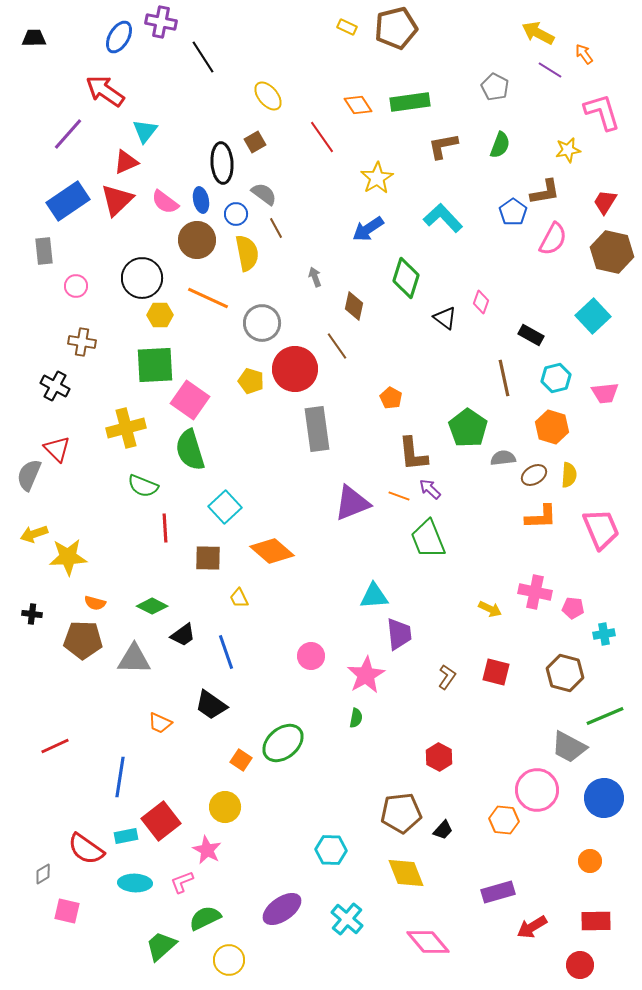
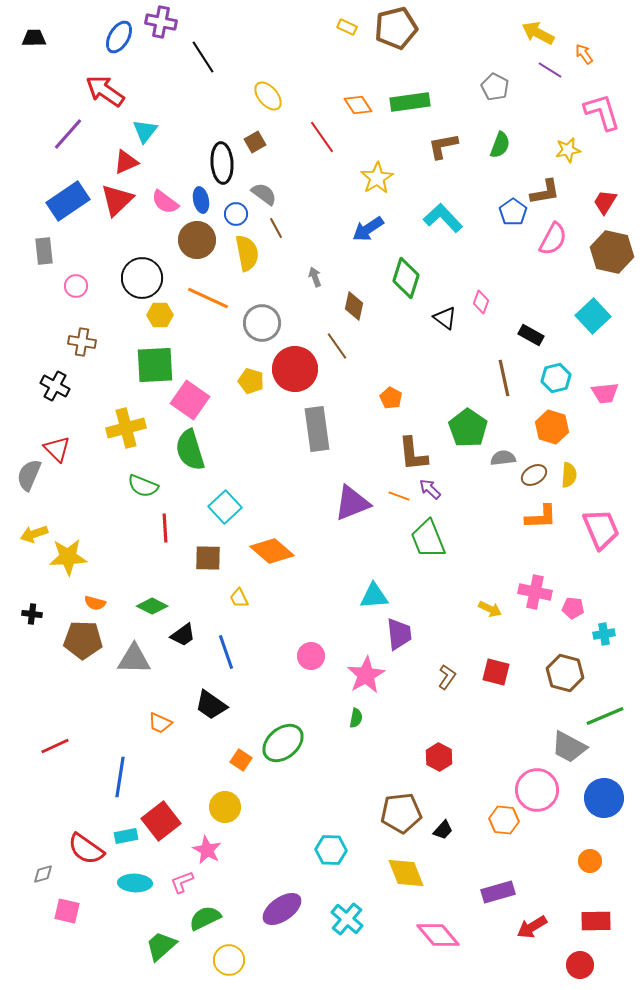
gray diamond at (43, 874): rotated 15 degrees clockwise
pink diamond at (428, 942): moved 10 px right, 7 px up
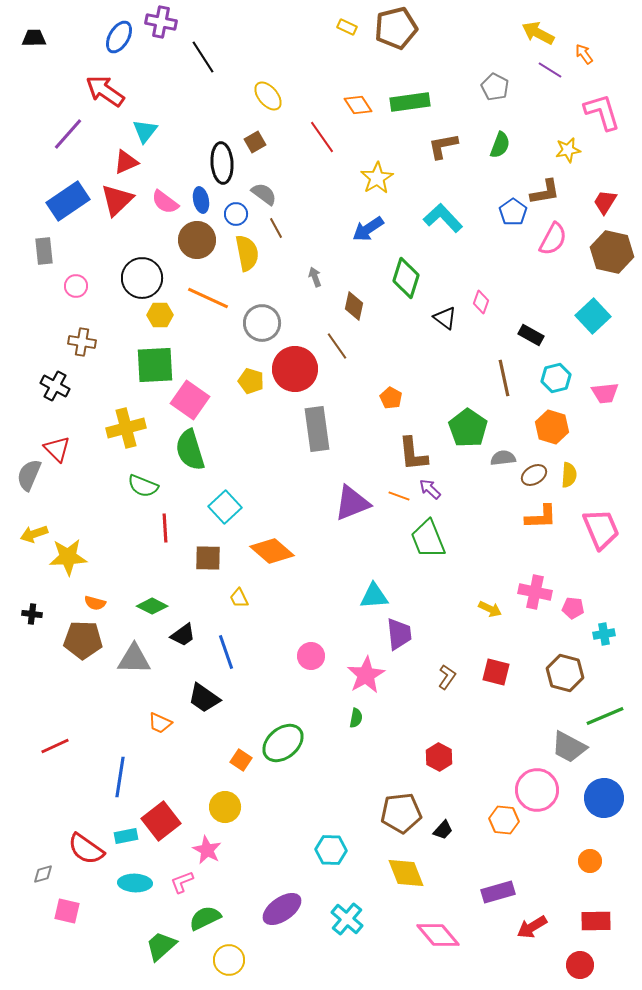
black trapezoid at (211, 705): moved 7 px left, 7 px up
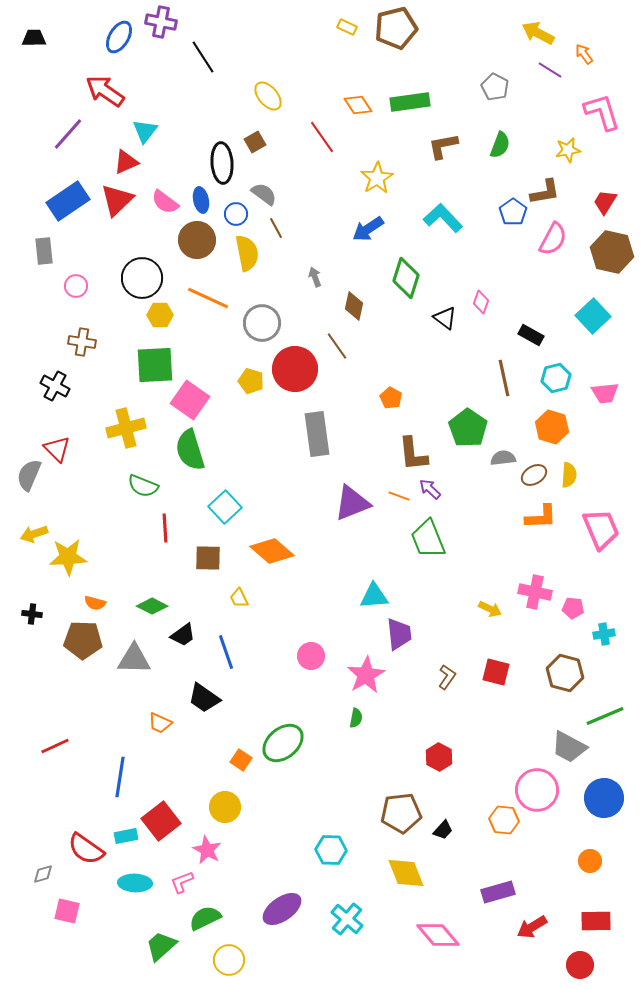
gray rectangle at (317, 429): moved 5 px down
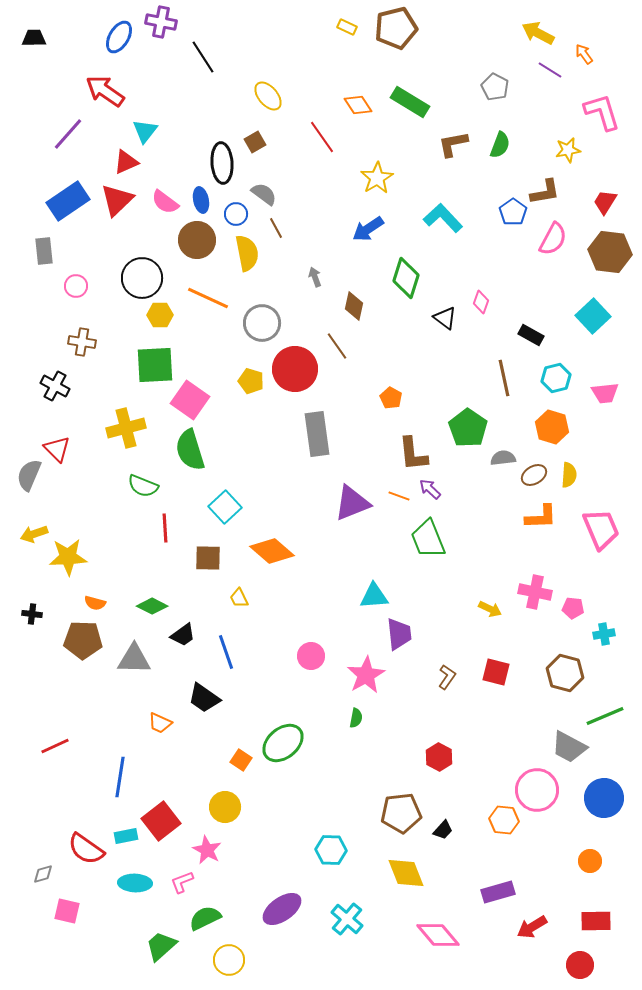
green rectangle at (410, 102): rotated 39 degrees clockwise
brown L-shape at (443, 146): moved 10 px right, 2 px up
brown hexagon at (612, 252): moved 2 px left; rotated 6 degrees counterclockwise
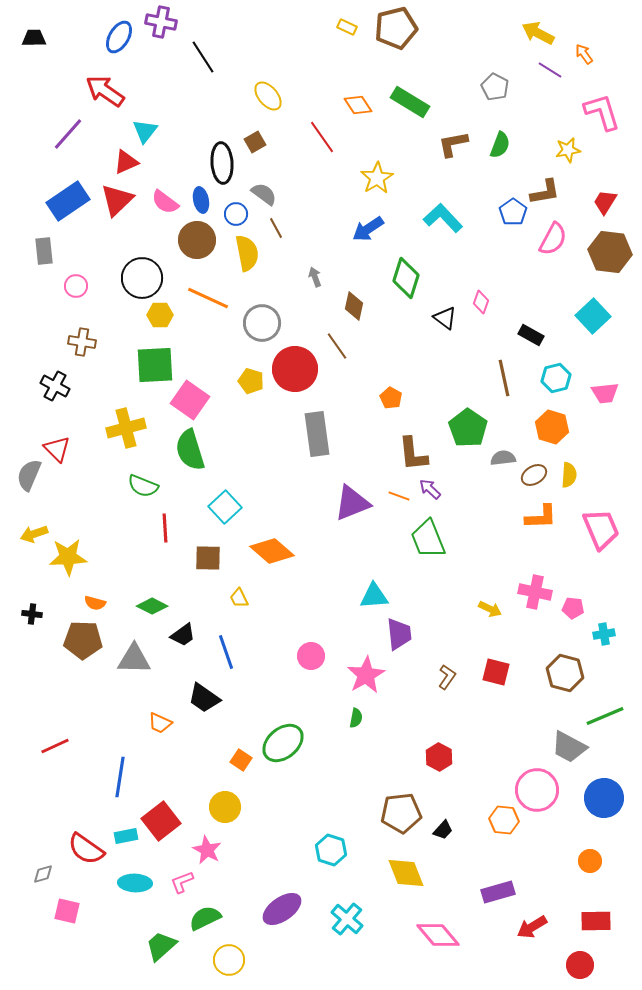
cyan hexagon at (331, 850): rotated 16 degrees clockwise
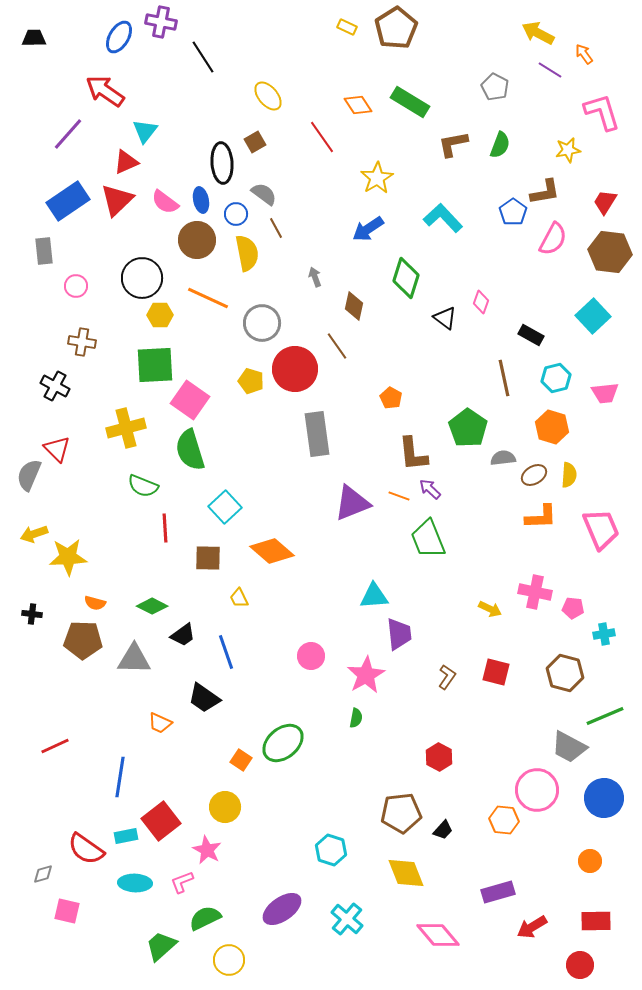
brown pentagon at (396, 28): rotated 18 degrees counterclockwise
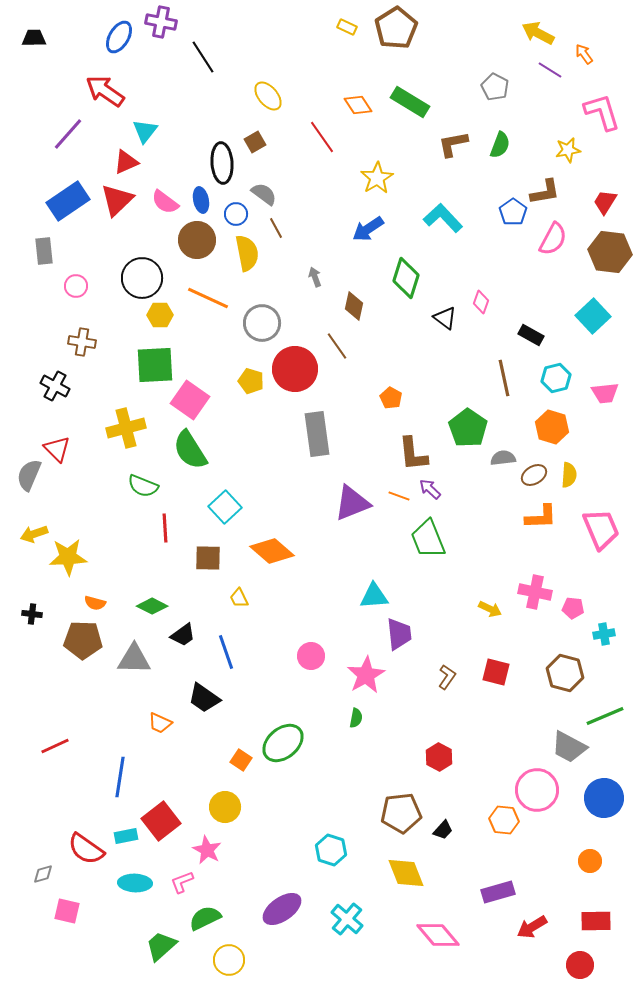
green semicircle at (190, 450): rotated 15 degrees counterclockwise
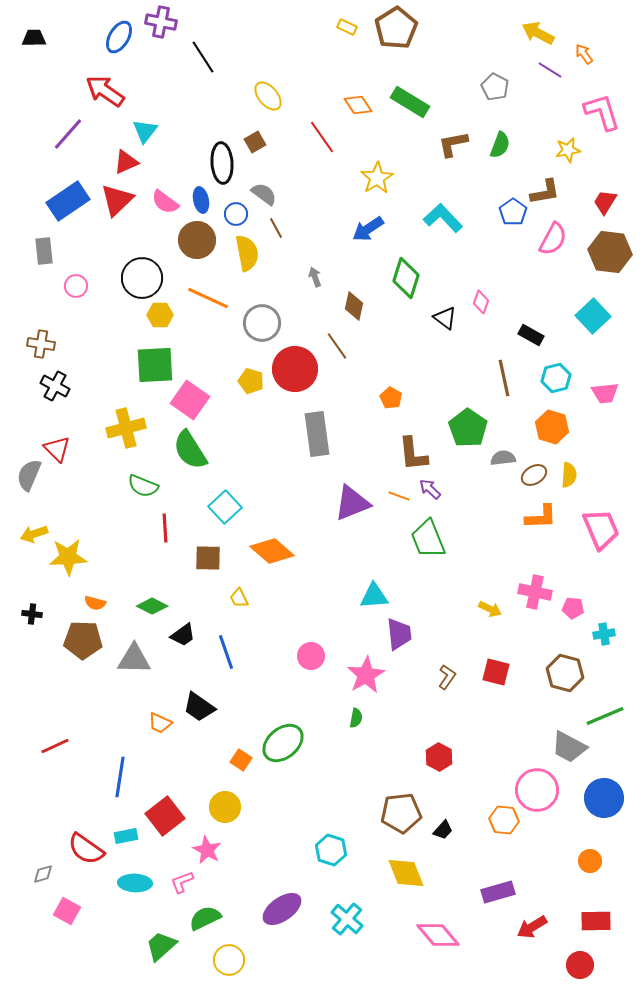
brown cross at (82, 342): moved 41 px left, 2 px down
black trapezoid at (204, 698): moved 5 px left, 9 px down
red square at (161, 821): moved 4 px right, 5 px up
pink square at (67, 911): rotated 16 degrees clockwise
